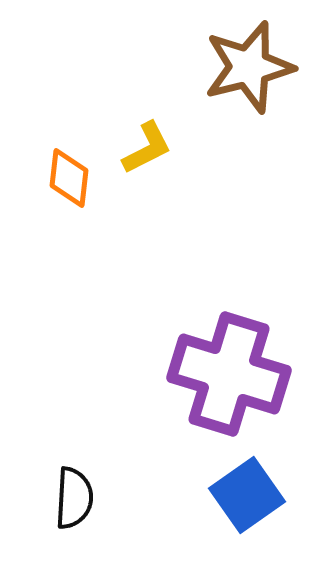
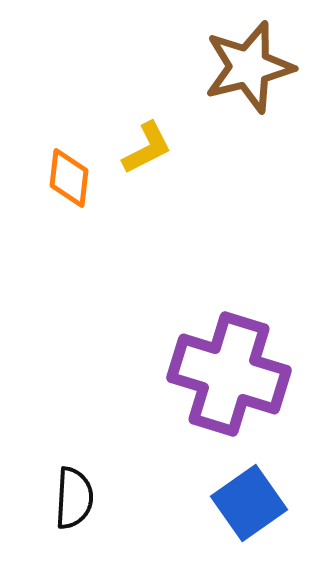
blue square: moved 2 px right, 8 px down
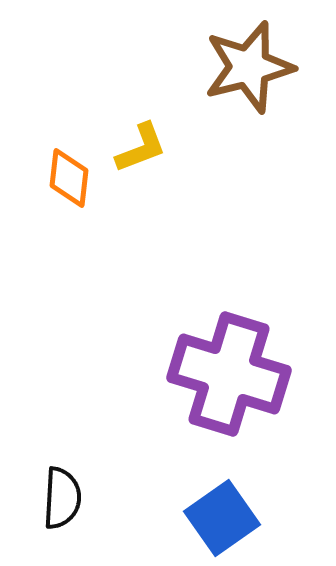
yellow L-shape: moved 6 px left; rotated 6 degrees clockwise
black semicircle: moved 12 px left
blue square: moved 27 px left, 15 px down
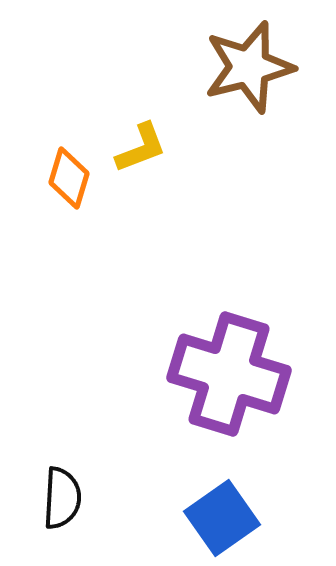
orange diamond: rotated 10 degrees clockwise
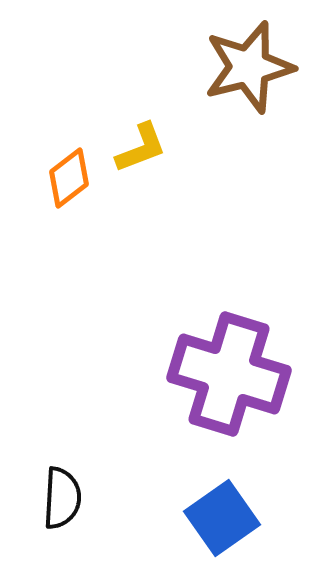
orange diamond: rotated 36 degrees clockwise
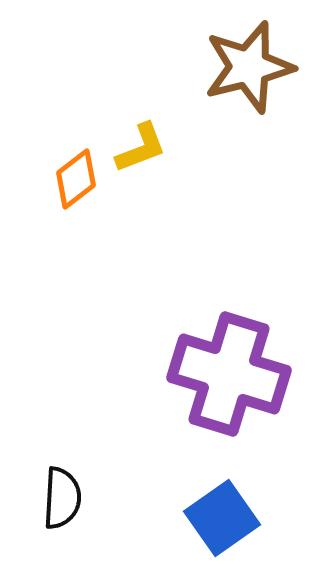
orange diamond: moved 7 px right, 1 px down
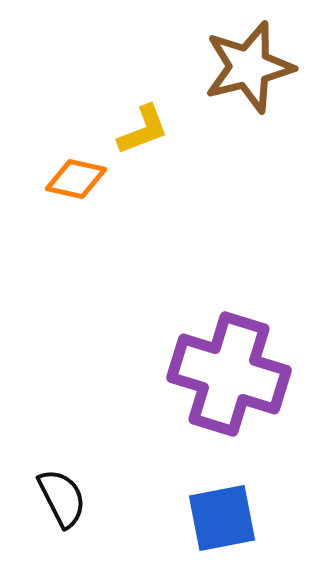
yellow L-shape: moved 2 px right, 18 px up
orange diamond: rotated 50 degrees clockwise
black semicircle: rotated 30 degrees counterclockwise
blue square: rotated 24 degrees clockwise
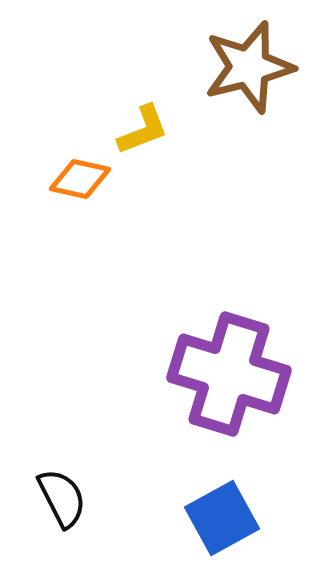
orange diamond: moved 4 px right
blue square: rotated 18 degrees counterclockwise
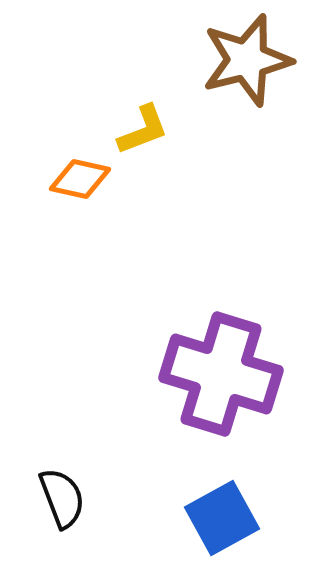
brown star: moved 2 px left, 7 px up
purple cross: moved 8 px left
black semicircle: rotated 6 degrees clockwise
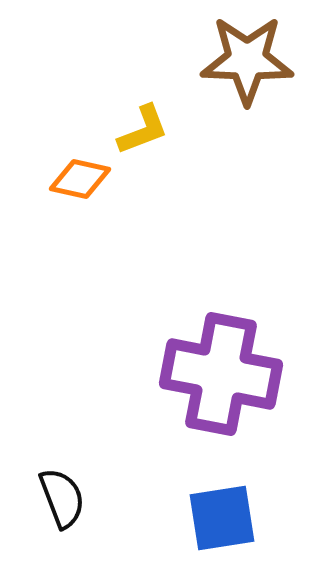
brown star: rotated 16 degrees clockwise
purple cross: rotated 6 degrees counterclockwise
blue square: rotated 20 degrees clockwise
